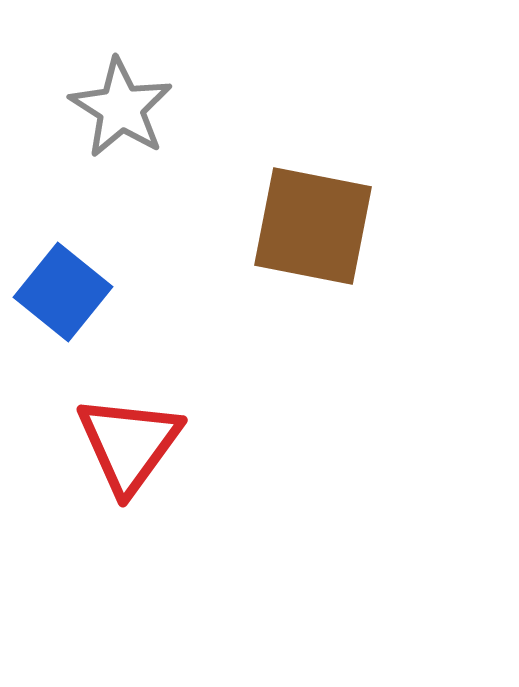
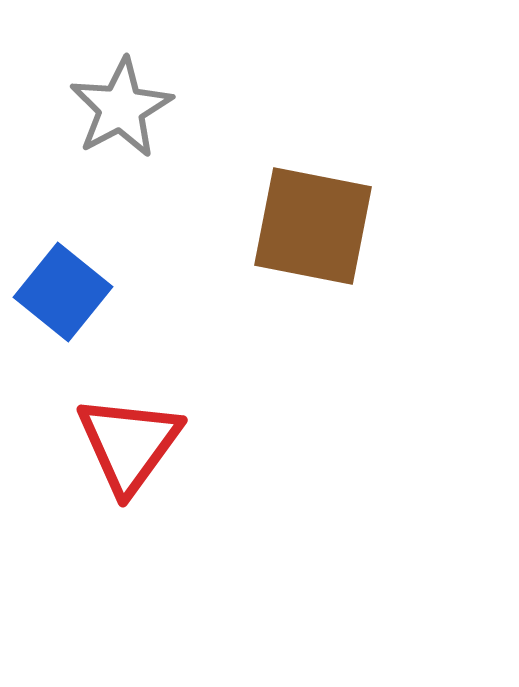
gray star: rotated 12 degrees clockwise
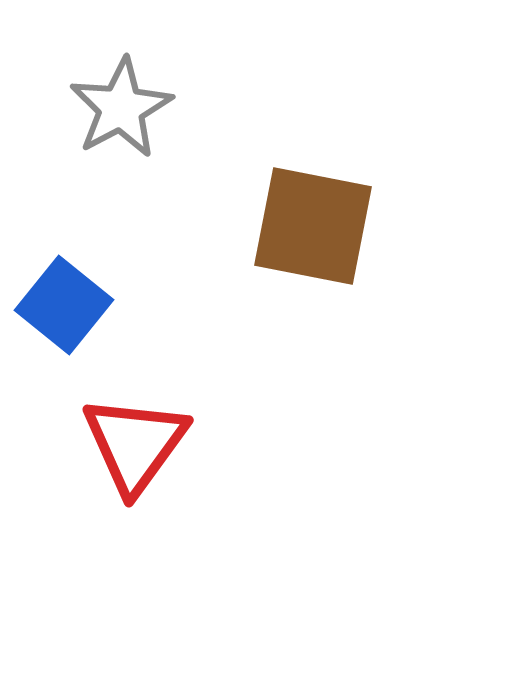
blue square: moved 1 px right, 13 px down
red triangle: moved 6 px right
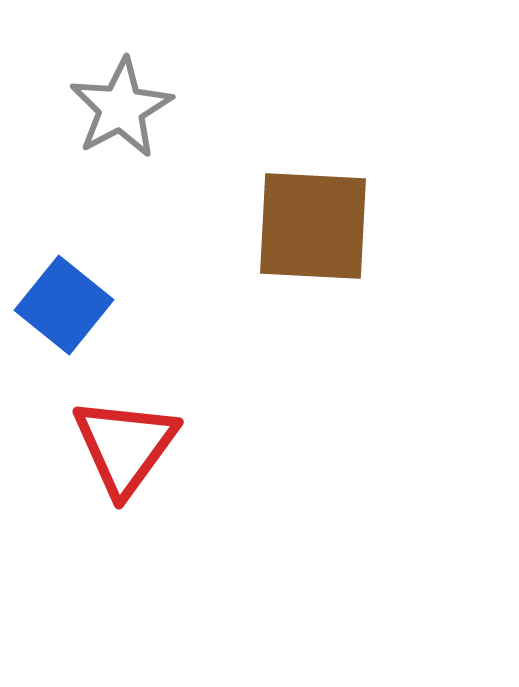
brown square: rotated 8 degrees counterclockwise
red triangle: moved 10 px left, 2 px down
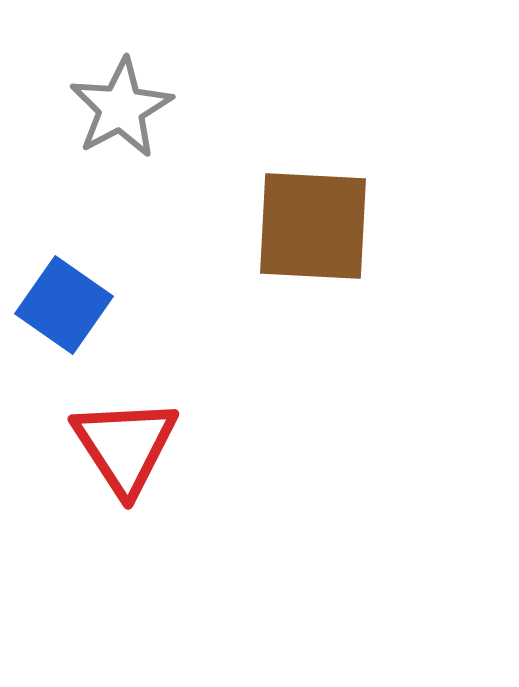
blue square: rotated 4 degrees counterclockwise
red triangle: rotated 9 degrees counterclockwise
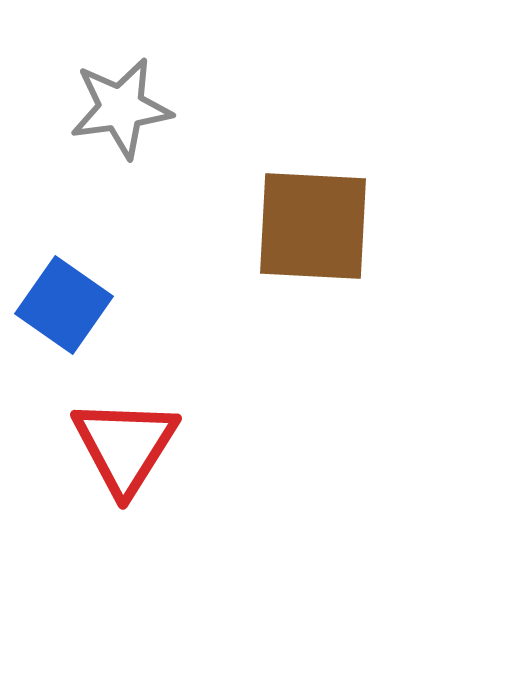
gray star: rotated 20 degrees clockwise
red triangle: rotated 5 degrees clockwise
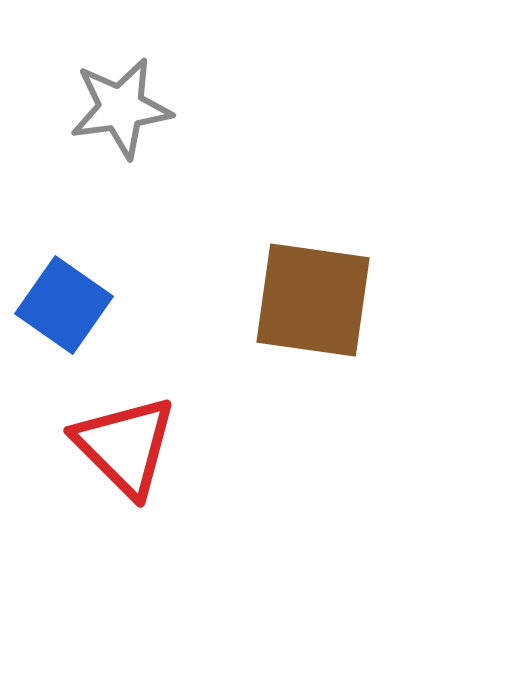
brown square: moved 74 px down; rotated 5 degrees clockwise
red triangle: rotated 17 degrees counterclockwise
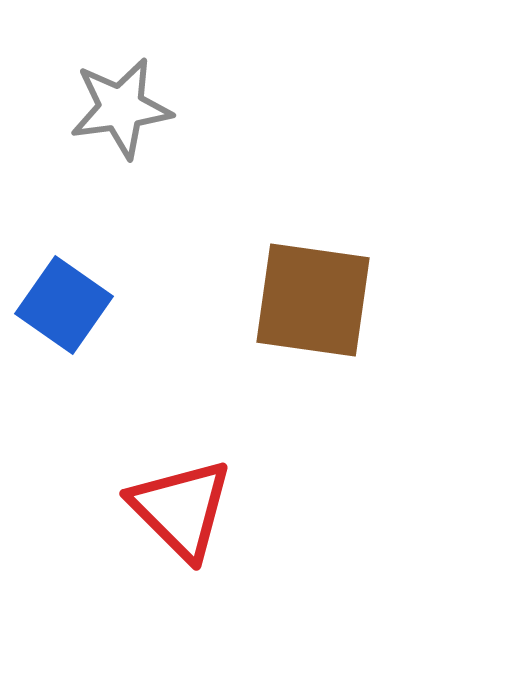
red triangle: moved 56 px right, 63 px down
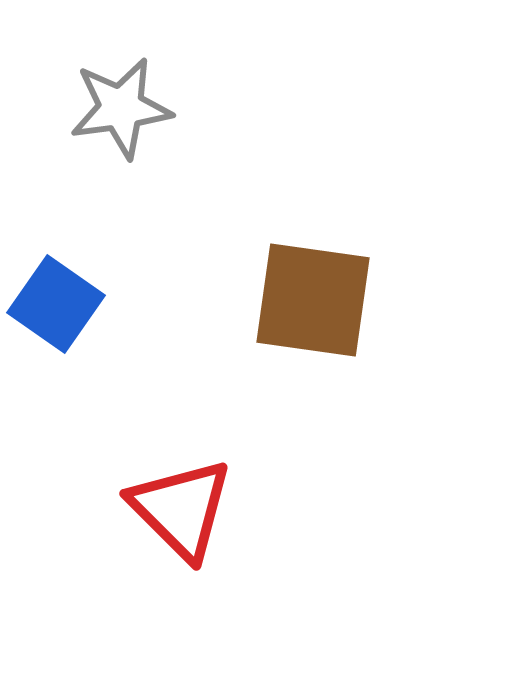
blue square: moved 8 px left, 1 px up
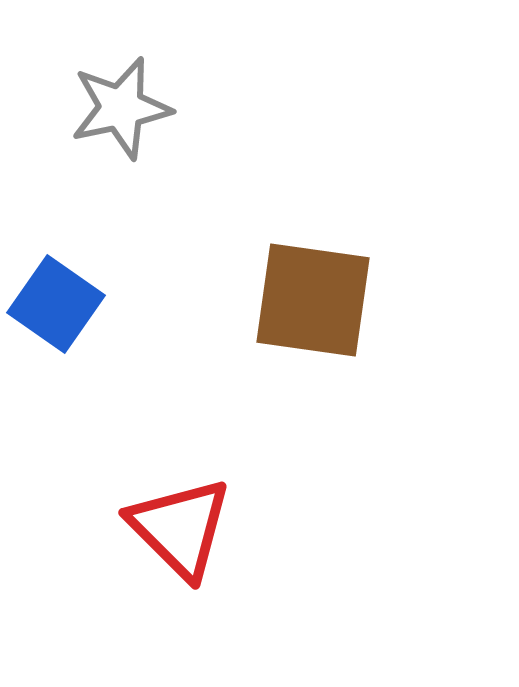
gray star: rotated 4 degrees counterclockwise
red triangle: moved 1 px left, 19 px down
